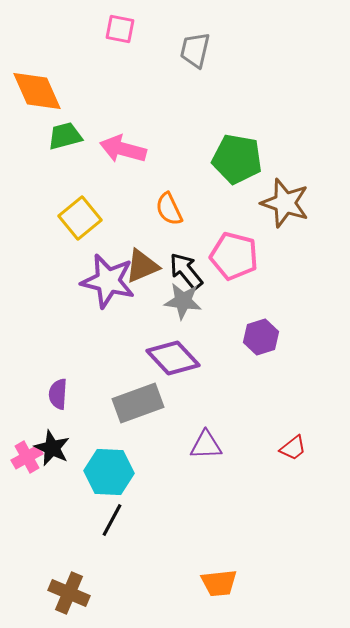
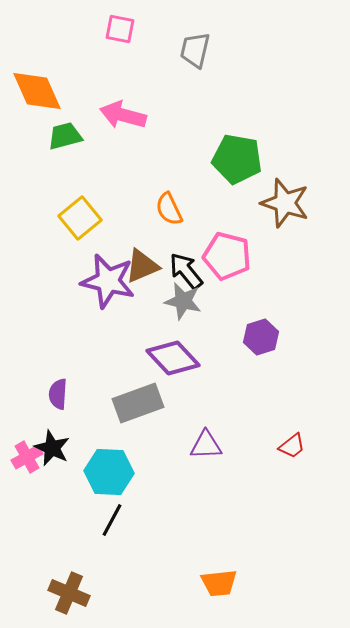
pink arrow: moved 34 px up
pink pentagon: moved 7 px left
gray star: rotated 6 degrees clockwise
red trapezoid: moved 1 px left, 2 px up
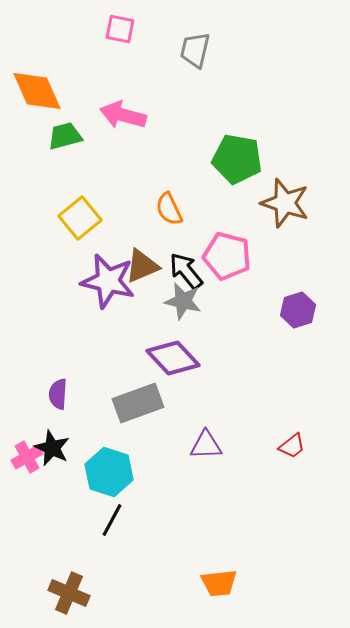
purple hexagon: moved 37 px right, 27 px up
cyan hexagon: rotated 15 degrees clockwise
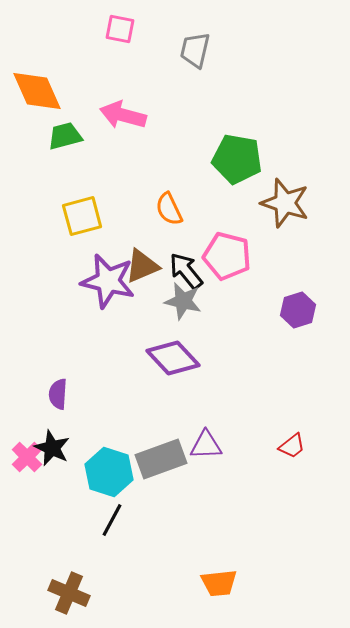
yellow square: moved 2 px right, 2 px up; rotated 24 degrees clockwise
gray rectangle: moved 23 px right, 56 px down
pink cross: rotated 16 degrees counterclockwise
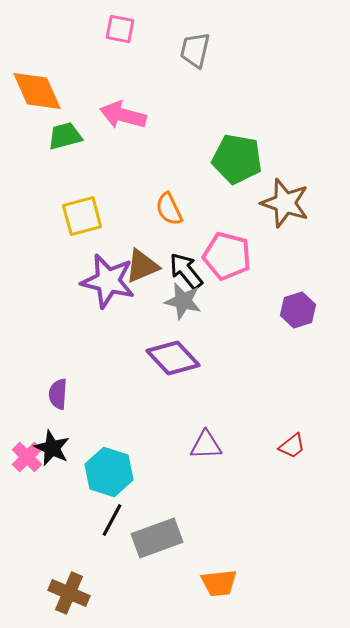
gray rectangle: moved 4 px left, 79 px down
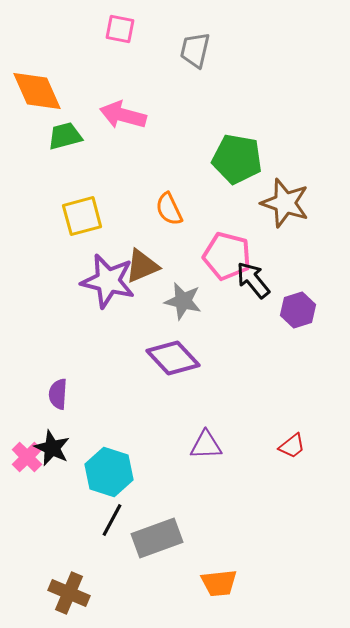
black arrow: moved 67 px right, 9 px down
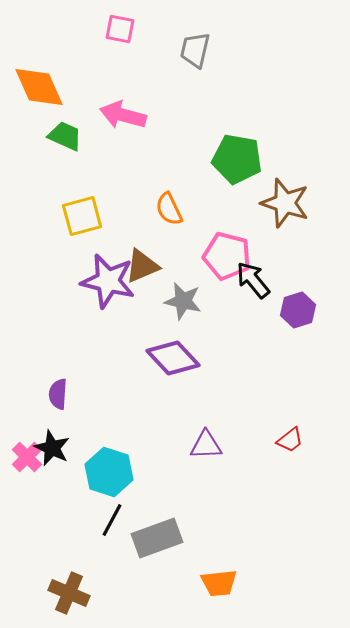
orange diamond: moved 2 px right, 4 px up
green trapezoid: rotated 39 degrees clockwise
red trapezoid: moved 2 px left, 6 px up
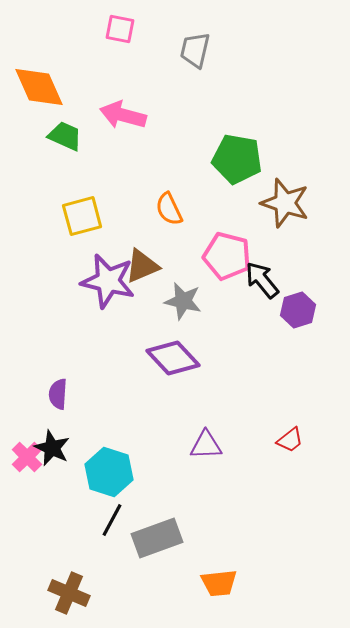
black arrow: moved 9 px right
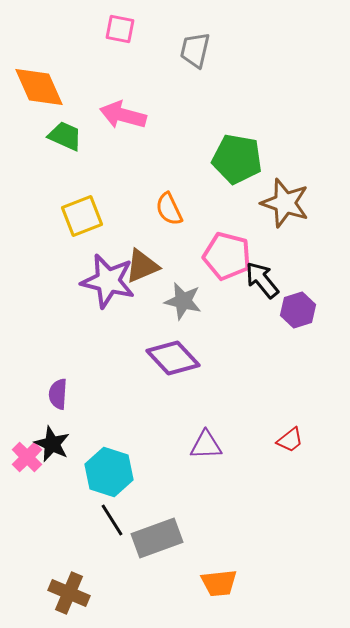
yellow square: rotated 6 degrees counterclockwise
black star: moved 4 px up
black line: rotated 60 degrees counterclockwise
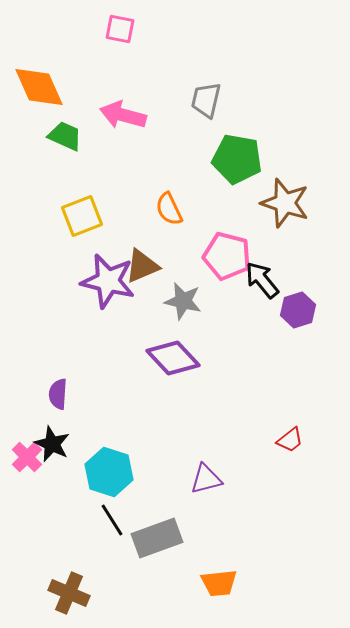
gray trapezoid: moved 11 px right, 50 px down
purple triangle: moved 34 px down; rotated 12 degrees counterclockwise
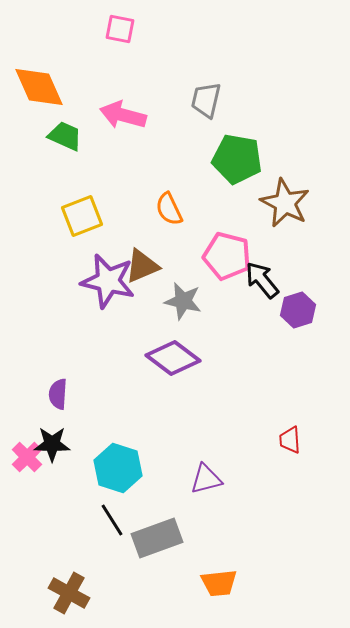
brown star: rotated 9 degrees clockwise
purple diamond: rotated 10 degrees counterclockwise
red trapezoid: rotated 124 degrees clockwise
black star: rotated 24 degrees counterclockwise
cyan hexagon: moved 9 px right, 4 px up
brown cross: rotated 6 degrees clockwise
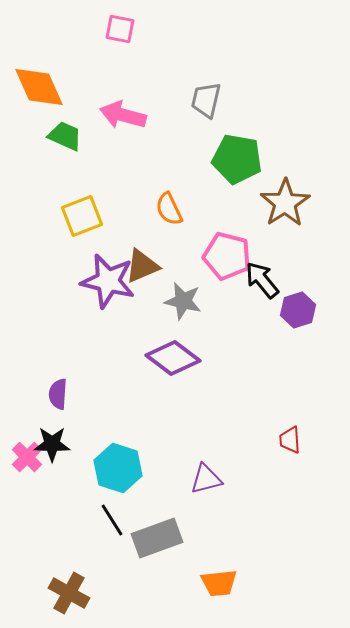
brown star: rotated 12 degrees clockwise
